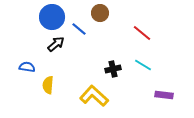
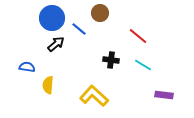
blue circle: moved 1 px down
red line: moved 4 px left, 3 px down
black cross: moved 2 px left, 9 px up; rotated 21 degrees clockwise
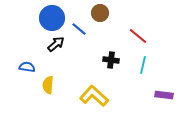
cyan line: rotated 72 degrees clockwise
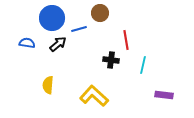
blue line: rotated 56 degrees counterclockwise
red line: moved 12 px left, 4 px down; rotated 42 degrees clockwise
black arrow: moved 2 px right
blue semicircle: moved 24 px up
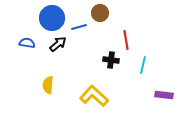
blue line: moved 2 px up
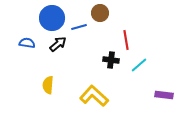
cyan line: moved 4 px left; rotated 36 degrees clockwise
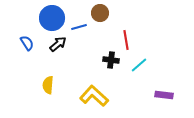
blue semicircle: rotated 49 degrees clockwise
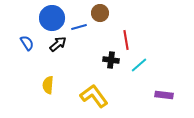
yellow L-shape: rotated 12 degrees clockwise
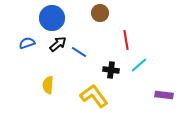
blue line: moved 25 px down; rotated 49 degrees clockwise
blue semicircle: rotated 77 degrees counterclockwise
black cross: moved 10 px down
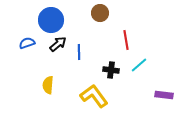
blue circle: moved 1 px left, 2 px down
blue line: rotated 56 degrees clockwise
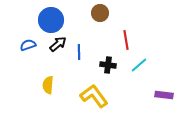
blue semicircle: moved 1 px right, 2 px down
black cross: moved 3 px left, 5 px up
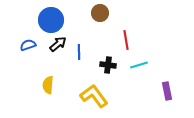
cyan line: rotated 24 degrees clockwise
purple rectangle: moved 3 px right, 4 px up; rotated 72 degrees clockwise
